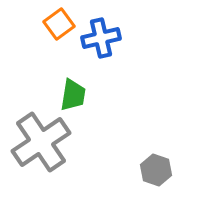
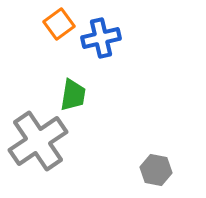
gray cross: moved 3 px left, 1 px up
gray hexagon: rotated 8 degrees counterclockwise
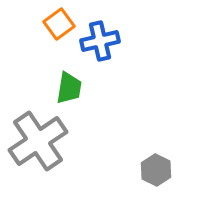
blue cross: moved 1 px left, 3 px down
green trapezoid: moved 4 px left, 7 px up
gray hexagon: rotated 16 degrees clockwise
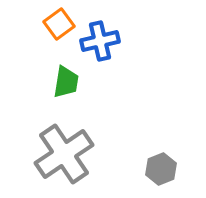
green trapezoid: moved 3 px left, 6 px up
gray cross: moved 26 px right, 13 px down
gray hexagon: moved 5 px right, 1 px up; rotated 12 degrees clockwise
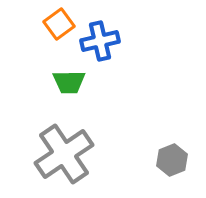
green trapezoid: moved 3 px right; rotated 80 degrees clockwise
gray hexagon: moved 11 px right, 9 px up
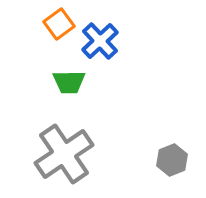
blue cross: rotated 30 degrees counterclockwise
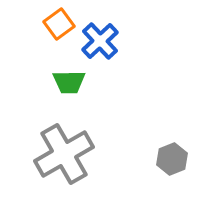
gray cross: rotated 4 degrees clockwise
gray hexagon: moved 1 px up
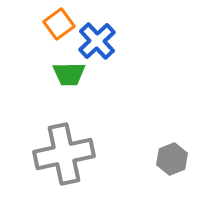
blue cross: moved 3 px left
green trapezoid: moved 8 px up
gray cross: rotated 18 degrees clockwise
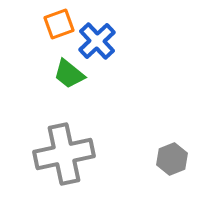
orange square: rotated 16 degrees clockwise
green trapezoid: rotated 40 degrees clockwise
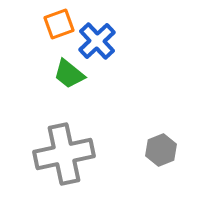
gray hexagon: moved 11 px left, 9 px up
